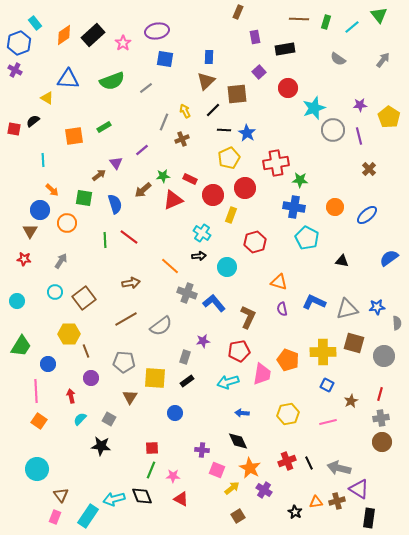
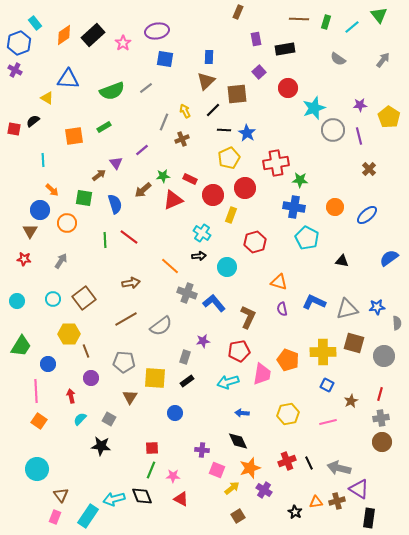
purple rectangle at (255, 37): moved 1 px right, 2 px down
green semicircle at (112, 81): moved 10 px down
cyan circle at (55, 292): moved 2 px left, 7 px down
orange star at (250, 468): rotated 25 degrees clockwise
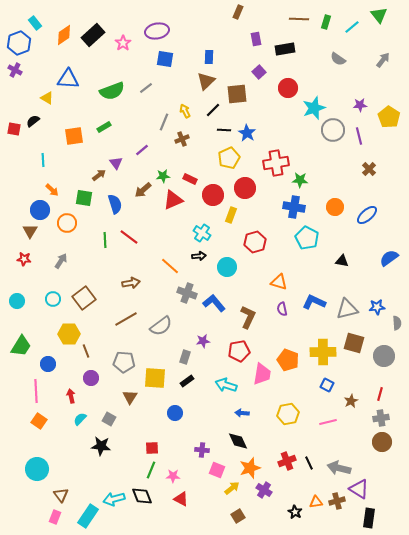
cyan arrow at (228, 382): moved 2 px left, 3 px down; rotated 35 degrees clockwise
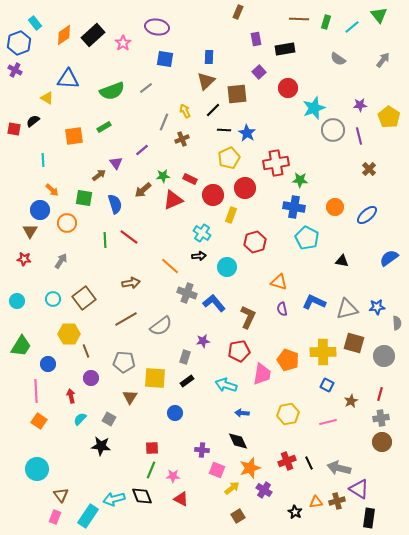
purple ellipse at (157, 31): moved 4 px up; rotated 20 degrees clockwise
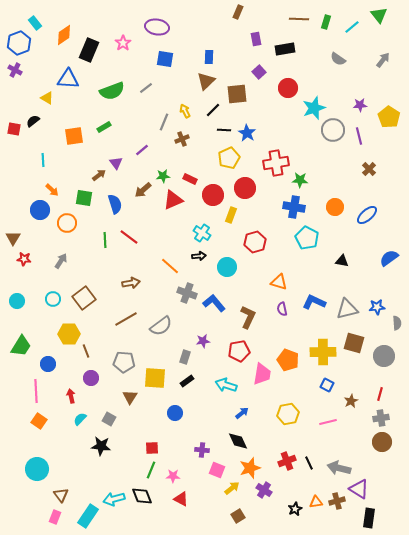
black rectangle at (93, 35): moved 4 px left, 15 px down; rotated 25 degrees counterclockwise
brown triangle at (30, 231): moved 17 px left, 7 px down
blue arrow at (242, 413): rotated 136 degrees clockwise
black star at (295, 512): moved 3 px up; rotated 16 degrees clockwise
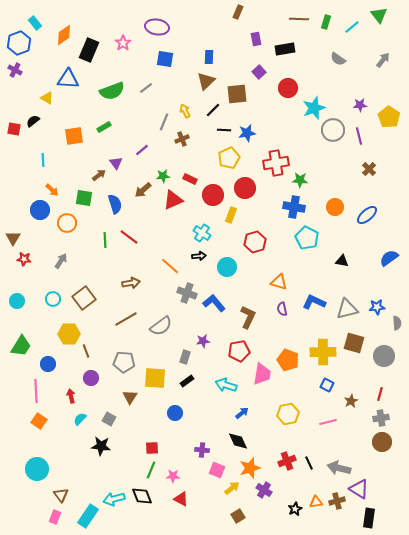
blue star at (247, 133): rotated 30 degrees clockwise
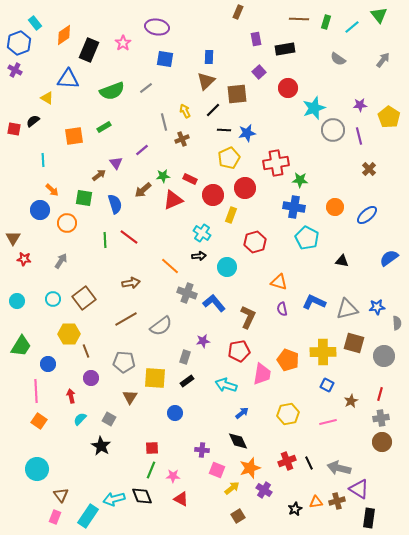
gray line at (164, 122): rotated 36 degrees counterclockwise
black star at (101, 446): rotated 24 degrees clockwise
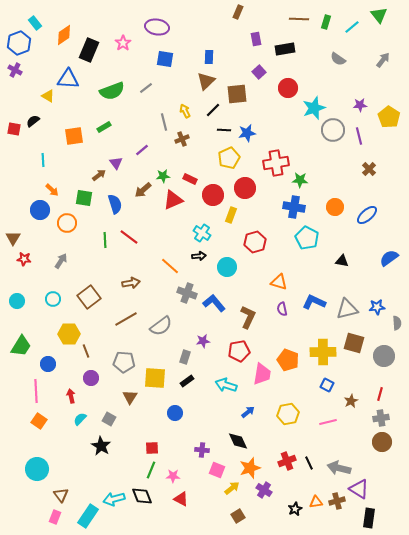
yellow triangle at (47, 98): moved 1 px right, 2 px up
brown square at (84, 298): moved 5 px right, 1 px up
blue arrow at (242, 413): moved 6 px right, 1 px up
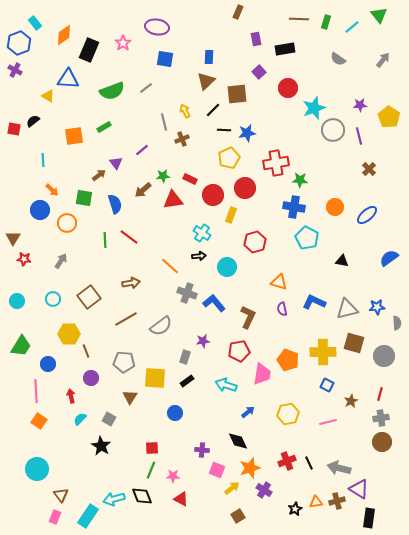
red triangle at (173, 200): rotated 15 degrees clockwise
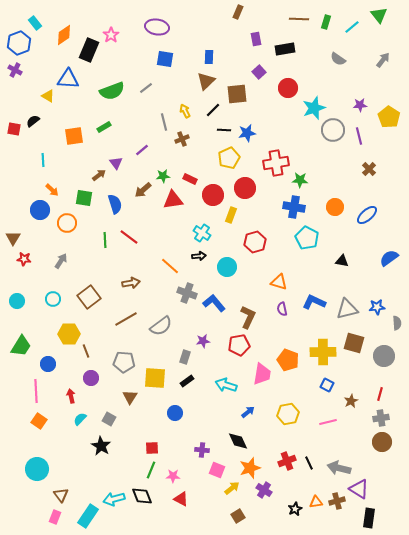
pink star at (123, 43): moved 12 px left, 8 px up
red pentagon at (239, 351): moved 6 px up
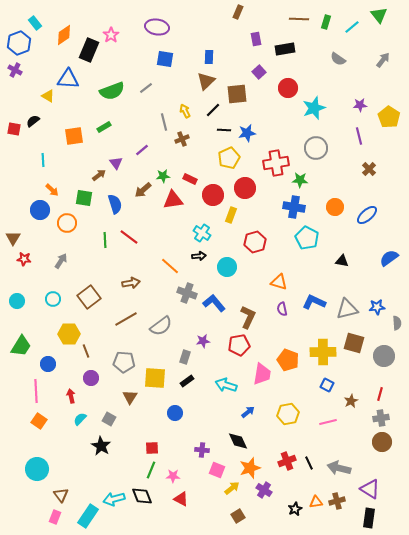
gray circle at (333, 130): moved 17 px left, 18 px down
purple triangle at (359, 489): moved 11 px right
